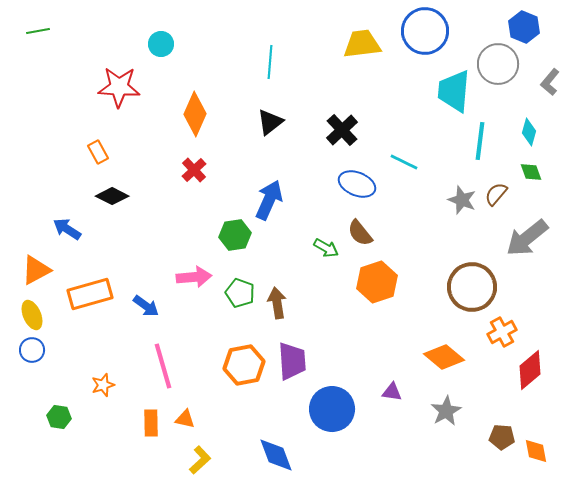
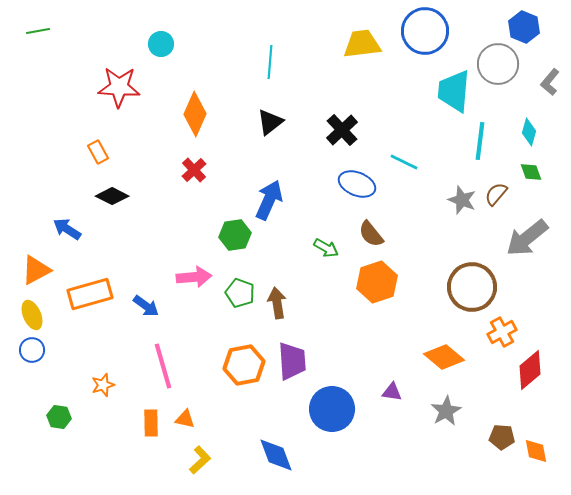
brown semicircle at (360, 233): moved 11 px right, 1 px down
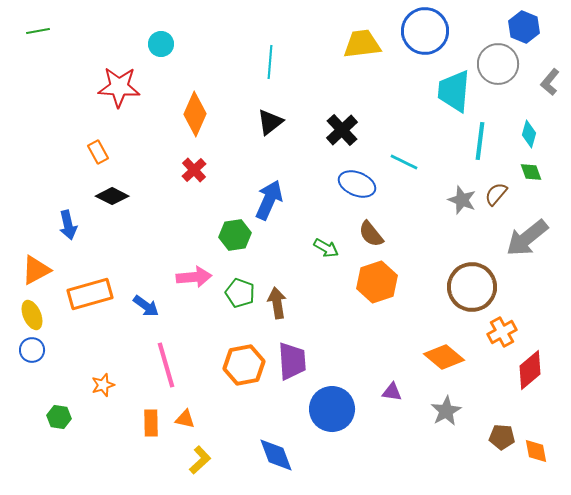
cyan diamond at (529, 132): moved 2 px down
blue arrow at (67, 229): moved 1 px right, 4 px up; rotated 136 degrees counterclockwise
pink line at (163, 366): moved 3 px right, 1 px up
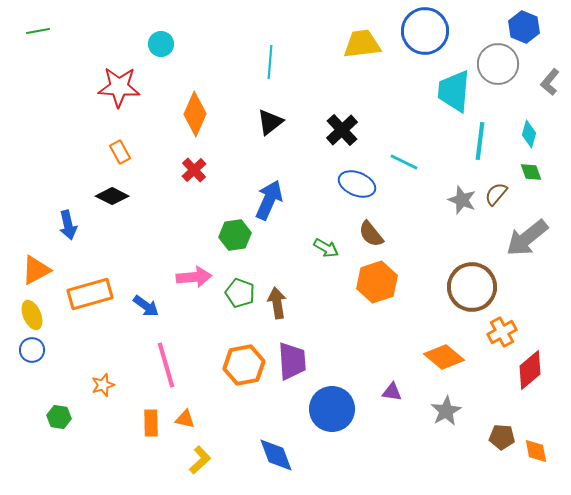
orange rectangle at (98, 152): moved 22 px right
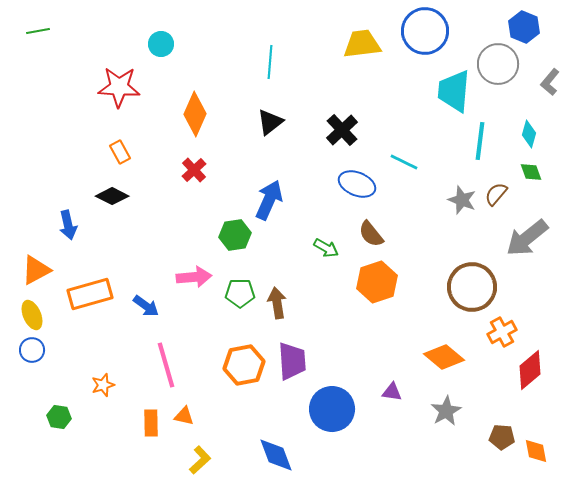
green pentagon at (240, 293): rotated 20 degrees counterclockwise
orange triangle at (185, 419): moved 1 px left, 3 px up
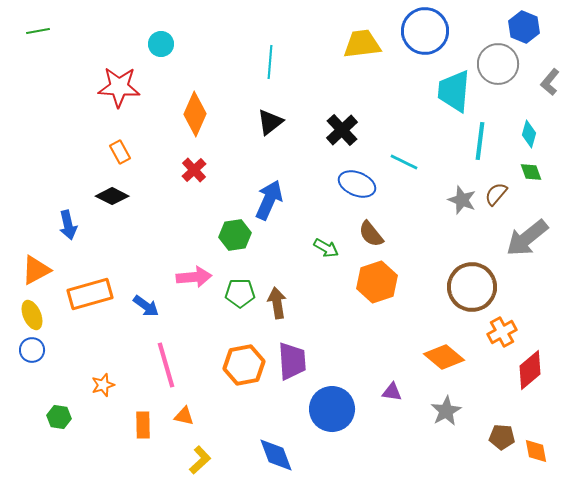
orange rectangle at (151, 423): moved 8 px left, 2 px down
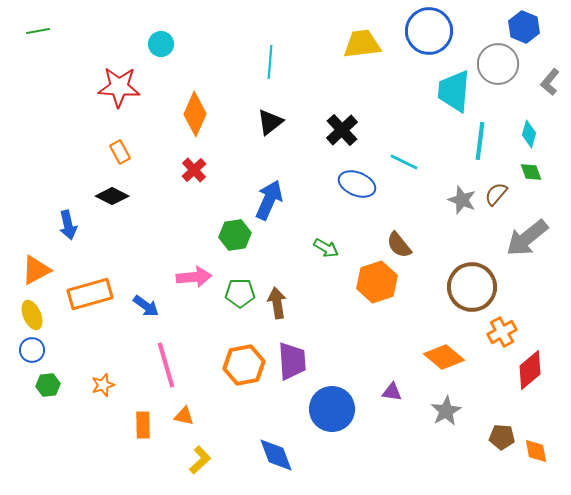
blue circle at (425, 31): moved 4 px right
brown semicircle at (371, 234): moved 28 px right, 11 px down
green hexagon at (59, 417): moved 11 px left, 32 px up; rotated 15 degrees counterclockwise
